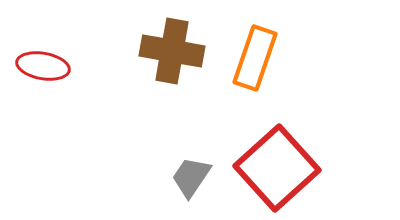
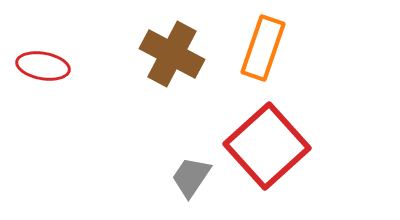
brown cross: moved 3 px down; rotated 18 degrees clockwise
orange rectangle: moved 8 px right, 10 px up
red square: moved 10 px left, 22 px up
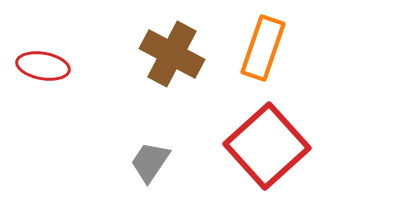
gray trapezoid: moved 41 px left, 15 px up
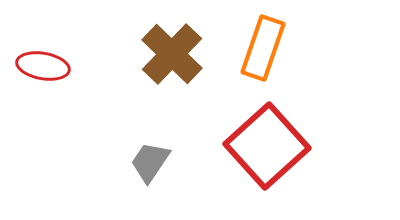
brown cross: rotated 16 degrees clockwise
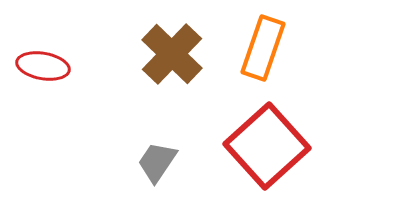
gray trapezoid: moved 7 px right
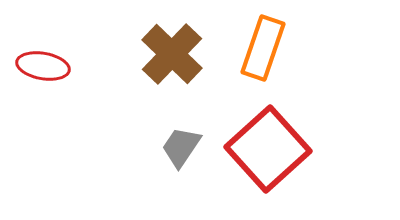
red square: moved 1 px right, 3 px down
gray trapezoid: moved 24 px right, 15 px up
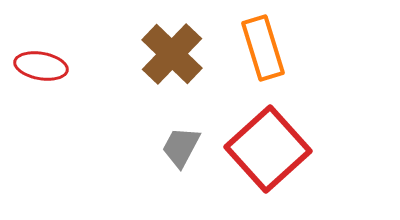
orange rectangle: rotated 36 degrees counterclockwise
red ellipse: moved 2 px left
gray trapezoid: rotated 6 degrees counterclockwise
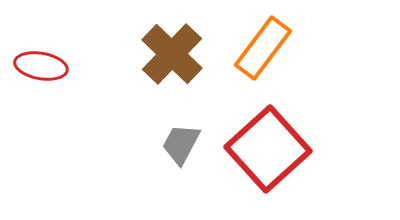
orange rectangle: rotated 54 degrees clockwise
gray trapezoid: moved 3 px up
